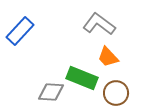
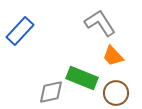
gray L-shape: moved 1 px right, 1 px up; rotated 20 degrees clockwise
orange trapezoid: moved 5 px right, 1 px up
gray diamond: rotated 16 degrees counterclockwise
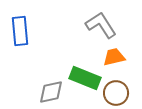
gray L-shape: moved 1 px right, 2 px down
blue rectangle: rotated 48 degrees counterclockwise
orange trapezoid: moved 1 px right, 1 px down; rotated 120 degrees clockwise
green rectangle: moved 3 px right
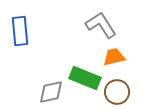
brown circle: moved 1 px right, 1 px up
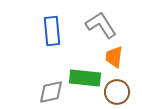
blue rectangle: moved 32 px right
orange trapezoid: rotated 70 degrees counterclockwise
green rectangle: rotated 16 degrees counterclockwise
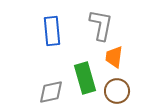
gray L-shape: rotated 44 degrees clockwise
green rectangle: rotated 68 degrees clockwise
brown circle: moved 1 px up
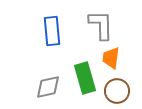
gray L-shape: rotated 12 degrees counterclockwise
orange trapezoid: moved 3 px left, 1 px down
gray diamond: moved 3 px left, 5 px up
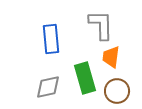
blue rectangle: moved 1 px left, 8 px down
orange trapezoid: moved 1 px up
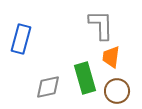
blue rectangle: moved 30 px left; rotated 20 degrees clockwise
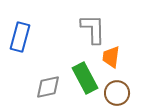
gray L-shape: moved 8 px left, 4 px down
blue rectangle: moved 1 px left, 2 px up
green rectangle: rotated 12 degrees counterclockwise
brown circle: moved 2 px down
